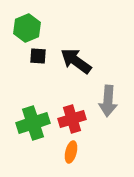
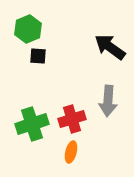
green hexagon: moved 1 px right, 1 px down
black arrow: moved 34 px right, 14 px up
green cross: moved 1 px left, 1 px down
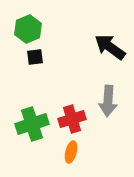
black square: moved 3 px left, 1 px down; rotated 12 degrees counterclockwise
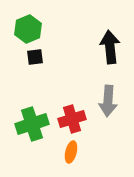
black arrow: rotated 48 degrees clockwise
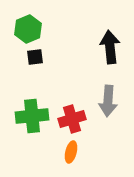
green cross: moved 8 px up; rotated 12 degrees clockwise
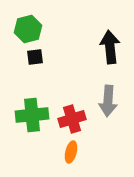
green hexagon: rotated 8 degrees clockwise
green cross: moved 1 px up
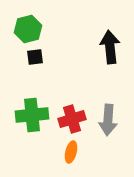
gray arrow: moved 19 px down
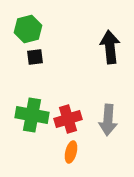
green cross: rotated 16 degrees clockwise
red cross: moved 4 px left
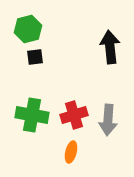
red cross: moved 6 px right, 4 px up
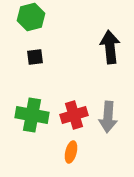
green hexagon: moved 3 px right, 12 px up
gray arrow: moved 3 px up
